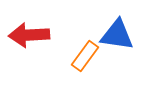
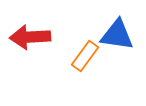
red arrow: moved 1 px right, 2 px down
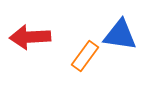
blue triangle: moved 3 px right
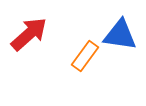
red arrow: moved 1 px left, 3 px up; rotated 141 degrees clockwise
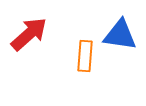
orange rectangle: rotated 32 degrees counterclockwise
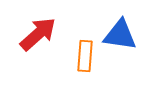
red arrow: moved 9 px right
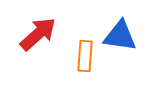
blue triangle: moved 1 px down
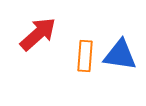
blue triangle: moved 19 px down
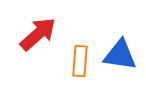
orange rectangle: moved 5 px left, 5 px down
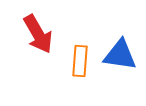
red arrow: rotated 102 degrees clockwise
